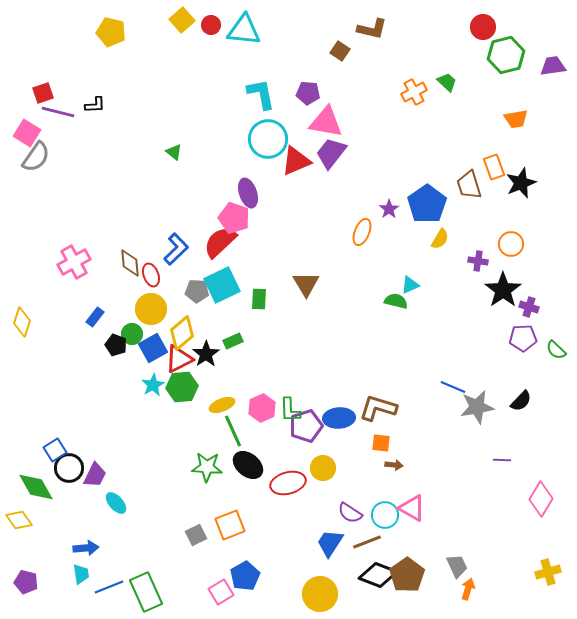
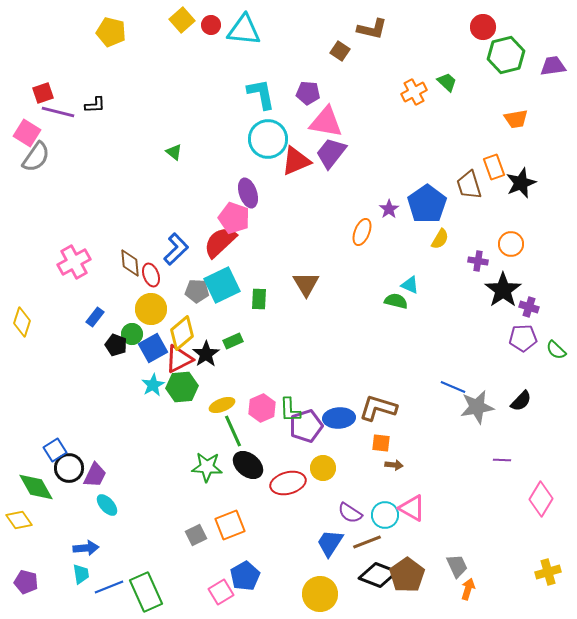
cyan triangle at (410, 285): rotated 48 degrees clockwise
cyan ellipse at (116, 503): moved 9 px left, 2 px down
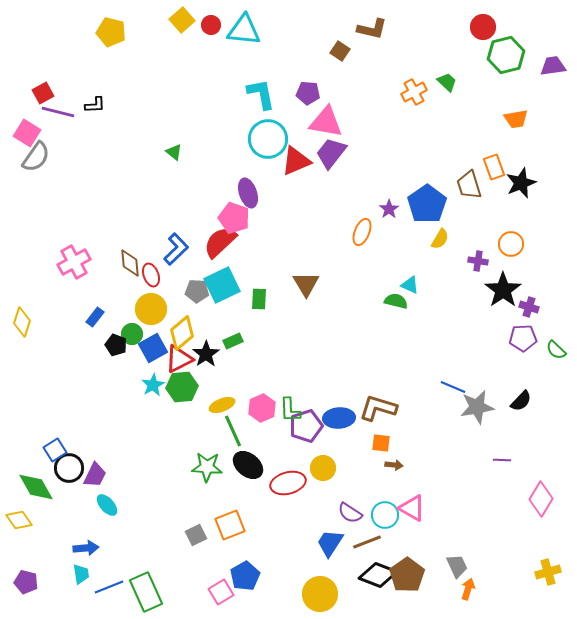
red square at (43, 93): rotated 10 degrees counterclockwise
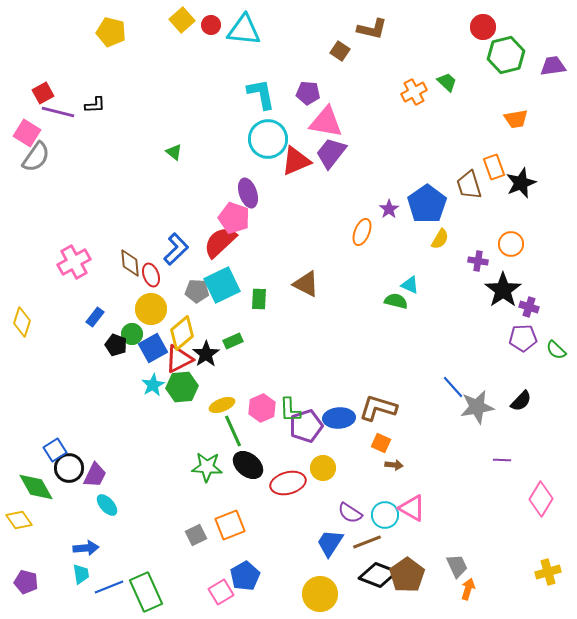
brown triangle at (306, 284): rotated 32 degrees counterclockwise
blue line at (453, 387): rotated 25 degrees clockwise
orange square at (381, 443): rotated 18 degrees clockwise
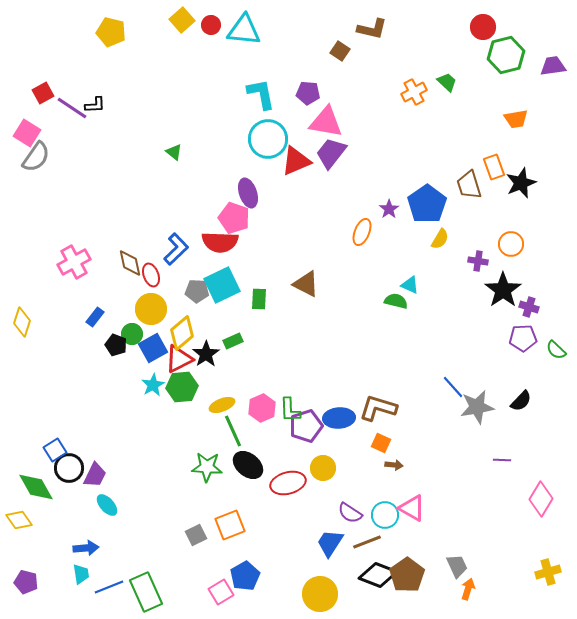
purple line at (58, 112): moved 14 px right, 4 px up; rotated 20 degrees clockwise
red semicircle at (220, 242): rotated 135 degrees counterclockwise
brown diamond at (130, 263): rotated 8 degrees counterclockwise
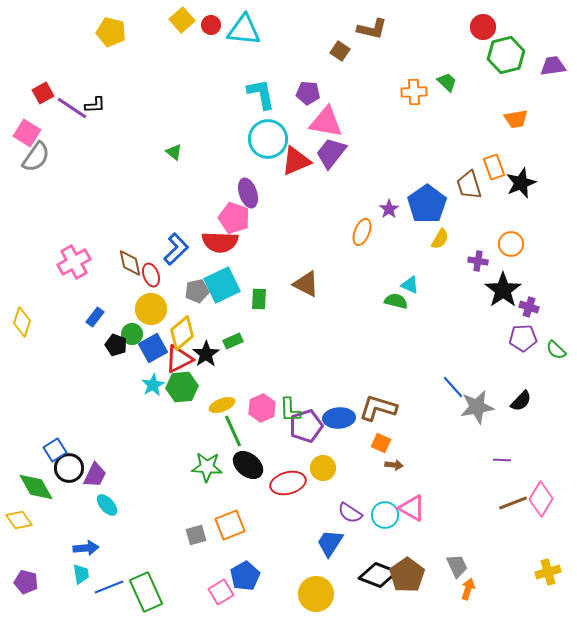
orange cross at (414, 92): rotated 25 degrees clockwise
gray pentagon at (197, 291): rotated 15 degrees counterclockwise
gray square at (196, 535): rotated 10 degrees clockwise
brown line at (367, 542): moved 146 px right, 39 px up
yellow circle at (320, 594): moved 4 px left
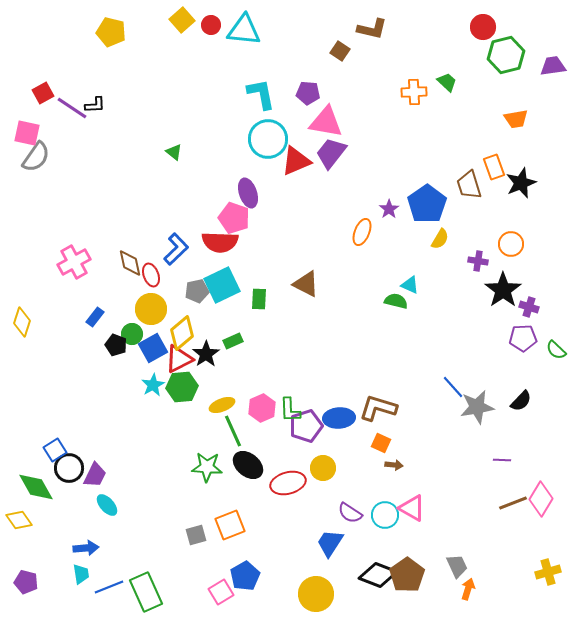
pink square at (27, 133): rotated 20 degrees counterclockwise
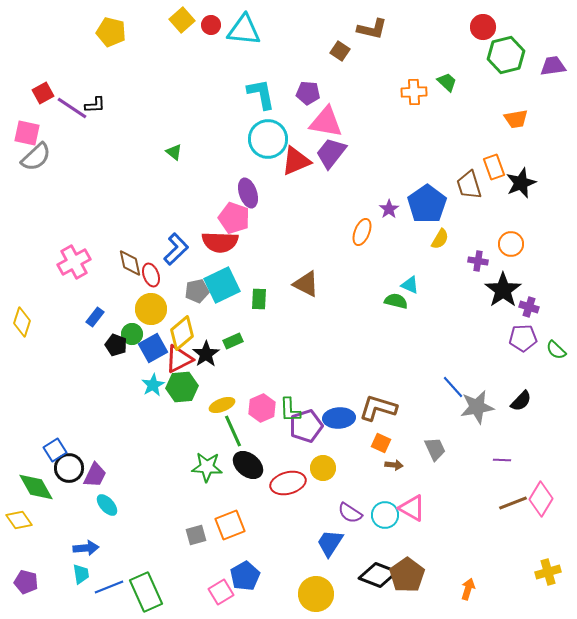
gray semicircle at (36, 157): rotated 12 degrees clockwise
gray trapezoid at (457, 566): moved 22 px left, 117 px up
